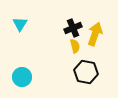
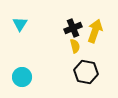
yellow arrow: moved 3 px up
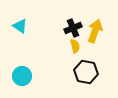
cyan triangle: moved 2 px down; rotated 28 degrees counterclockwise
cyan circle: moved 1 px up
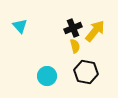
cyan triangle: rotated 14 degrees clockwise
yellow arrow: rotated 20 degrees clockwise
cyan circle: moved 25 px right
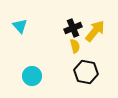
cyan circle: moved 15 px left
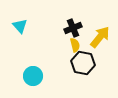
yellow arrow: moved 5 px right, 6 px down
yellow semicircle: moved 1 px up
black hexagon: moved 3 px left, 9 px up
cyan circle: moved 1 px right
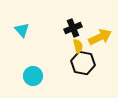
cyan triangle: moved 2 px right, 4 px down
yellow arrow: rotated 25 degrees clockwise
yellow semicircle: moved 3 px right, 1 px down
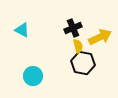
cyan triangle: rotated 21 degrees counterclockwise
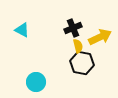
black hexagon: moved 1 px left
cyan circle: moved 3 px right, 6 px down
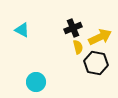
yellow semicircle: moved 1 px down
black hexagon: moved 14 px right
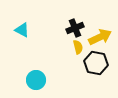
black cross: moved 2 px right
cyan circle: moved 2 px up
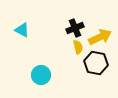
cyan circle: moved 5 px right, 5 px up
